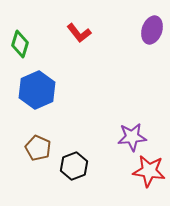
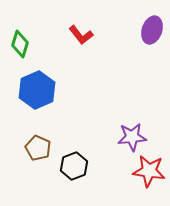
red L-shape: moved 2 px right, 2 px down
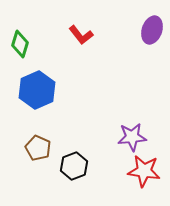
red star: moved 5 px left
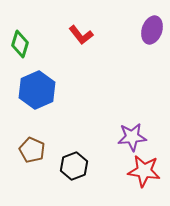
brown pentagon: moved 6 px left, 2 px down
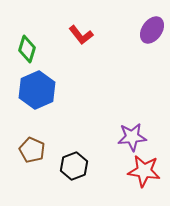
purple ellipse: rotated 16 degrees clockwise
green diamond: moved 7 px right, 5 px down
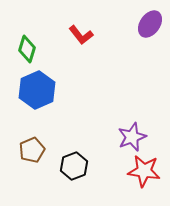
purple ellipse: moved 2 px left, 6 px up
purple star: rotated 16 degrees counterclockwise
brown pentagon: rotated 25 degrees clockwise
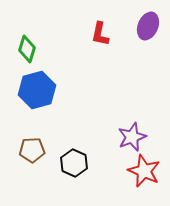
purple ellipse: moved 2 px left, 2 px down; rotated 12 degrees counterclockwise
red L-shape: moved 19 px right, 1 px up; rotated 50 degrees clockwise
blue hexagon: rotated 9 degrees clockwise
brown pentagon: rotated 20 degrees clockwise
black hexagon: moved 3 px up; rotated 16 degrees counterclockwise
red star: rotated 16 degrees clockwise
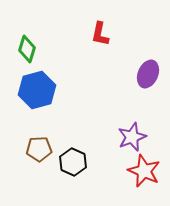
purple ellipse: moved 48 px down
brown pentagon: moved 7 px right, 1 px up
black hexagon: moved 1 px left, 1 px up
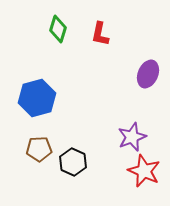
green diamond: moved 31 px right, 20 px up
blue hexagon: moved 8 px down
